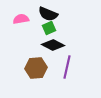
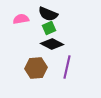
black diamond: moved 1 px left, 1 px up
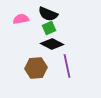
purple line: moved 1 px up; rotated 25 degrees counterclockwise
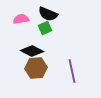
green square: moved 4 px left
black diamond: moved 20 px left, 7 px down
purple line: moved 5 px right, 5 px down
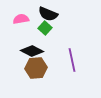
green square: rotated 24 degrees counterclockwise
purple line: moved 11 px up
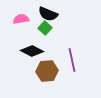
brown hexagon: moved 11 px right, 3 px down
